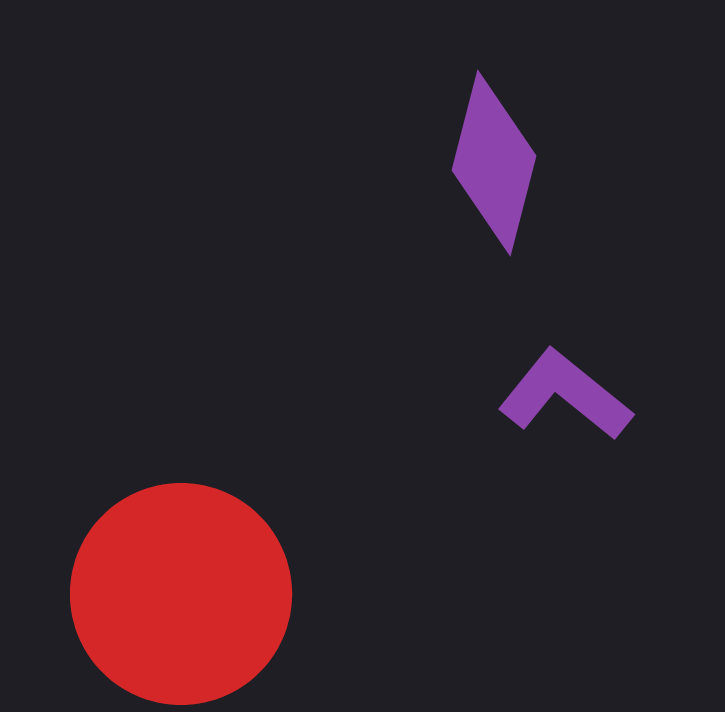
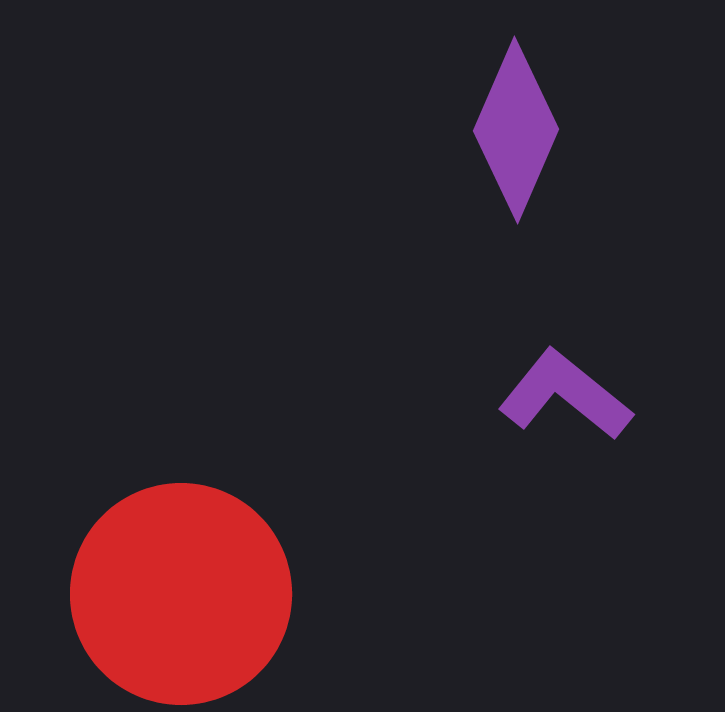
purple diamond: moved 22 px right, 33 px up; rotated 9 degrees clockwise
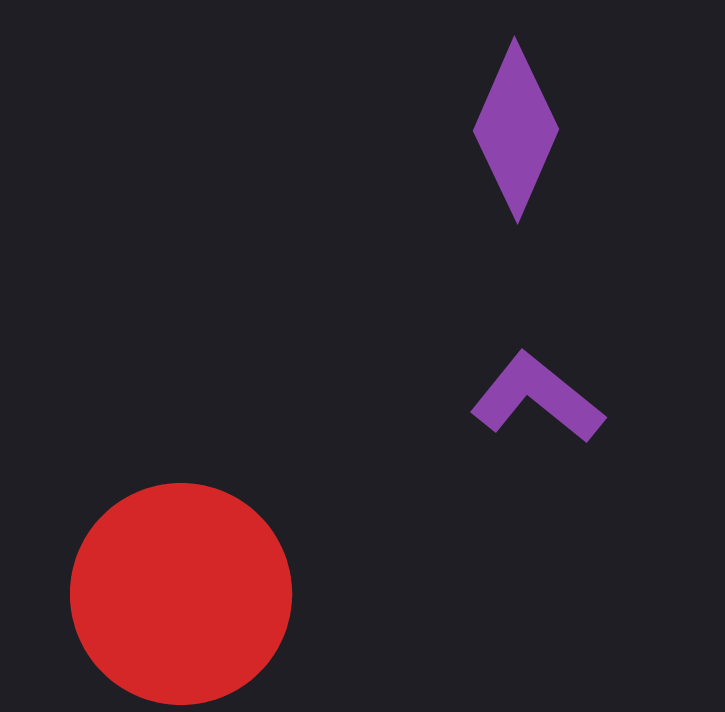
purple L-shape: moved 28 px left, 3 px down
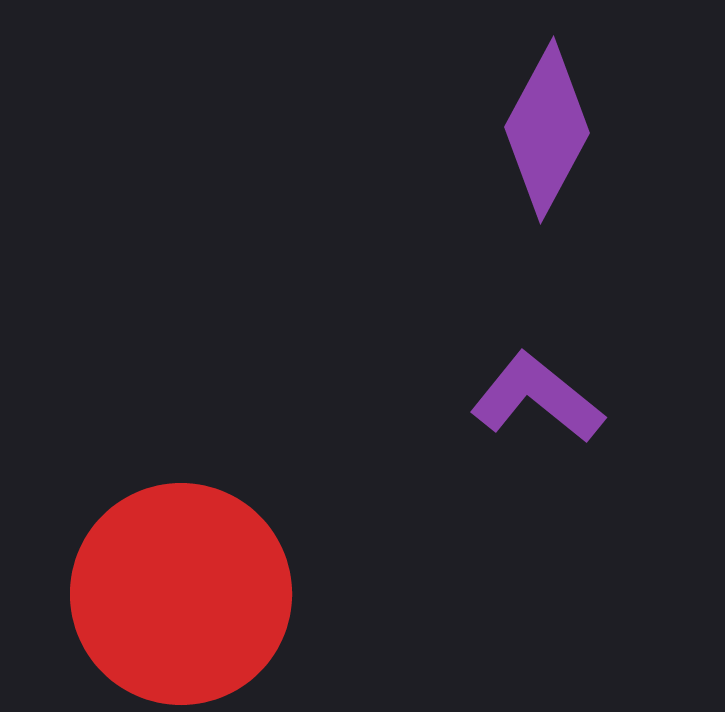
purple diamond: moved 31 px right; rotated 5 degrees clockwise
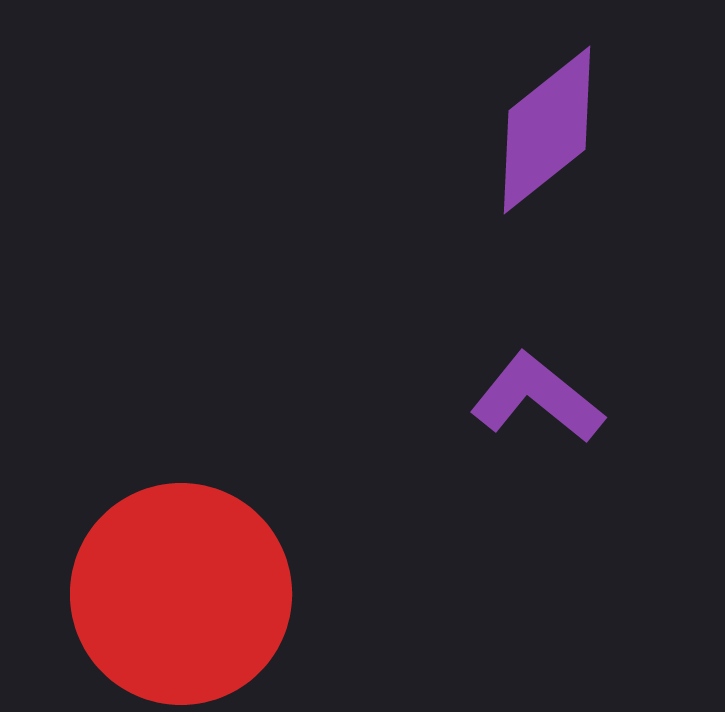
purple diamond: rotated 23 degrees clockwise
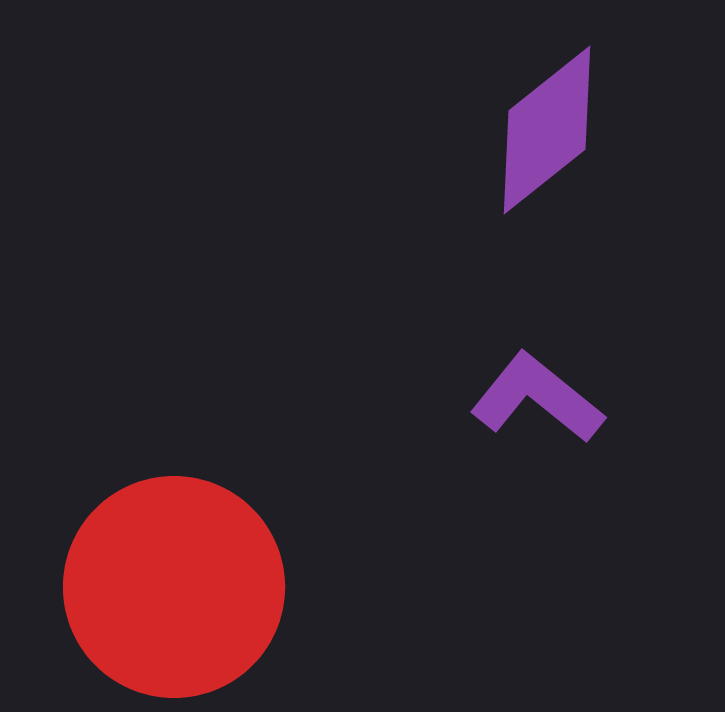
red circle: moved 7 px left, 7 px up
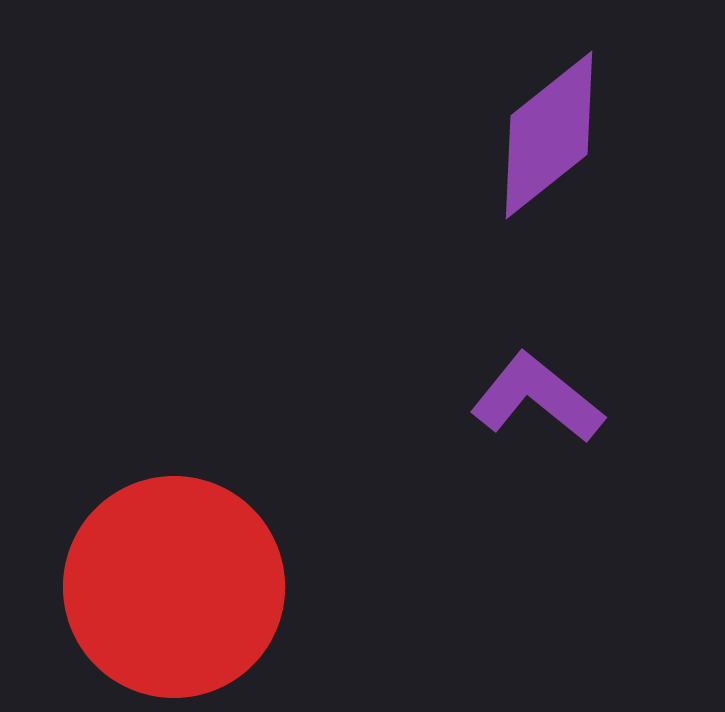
purple diamond: moved 2 px right, 5 px down
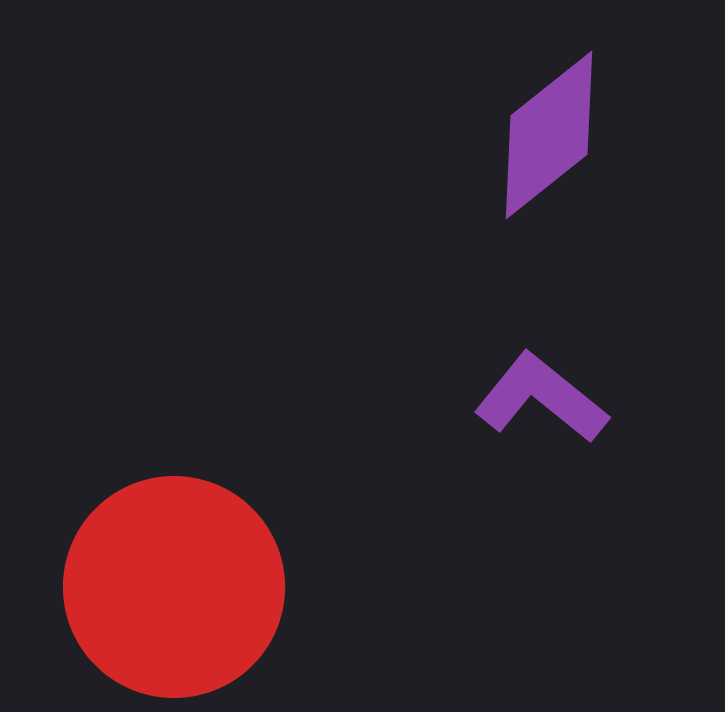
purple L-shape: moved 4 px right
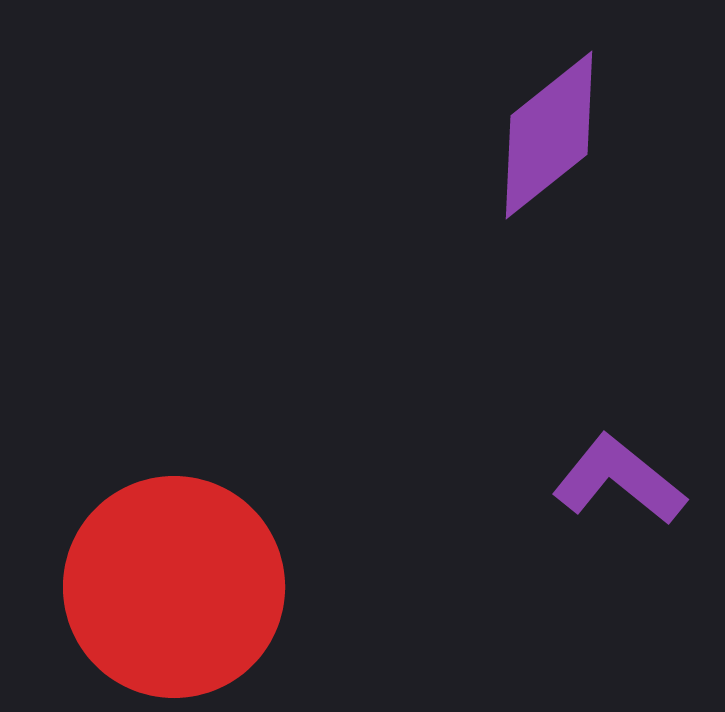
purple L-shape: moved 78 px right, 82 px down
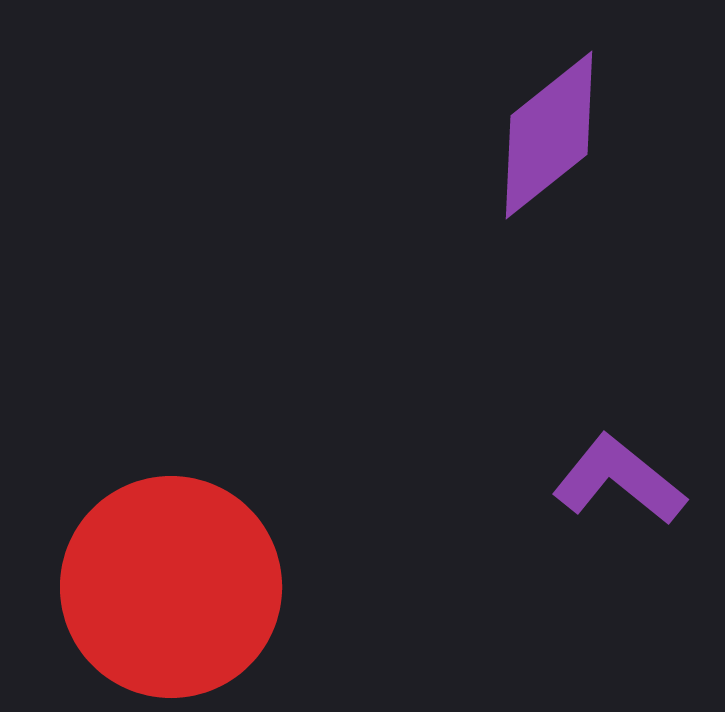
red circle: moved 3 px left
